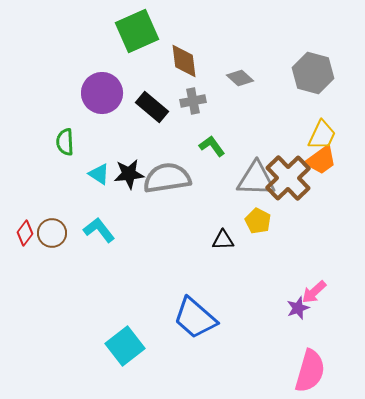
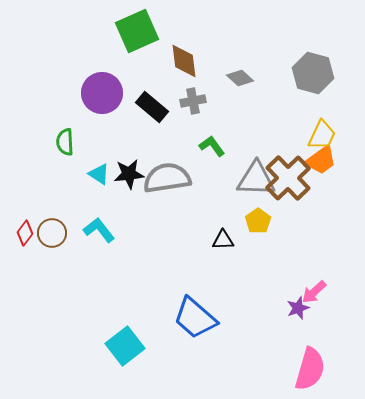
yellow pentagon: rotated 10 degrees clockwise
pink semicircle: moved 2 px up
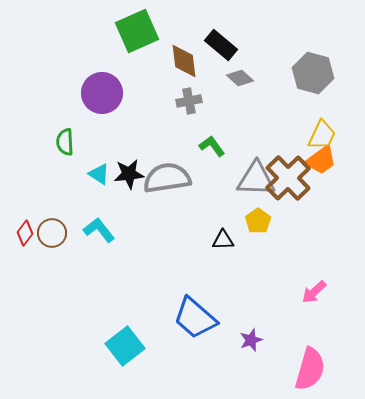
gray cross: moved 4 px left
black rectangle: moved 69 px right, 62 px up
purple star: moved 47 px left, 32 px down
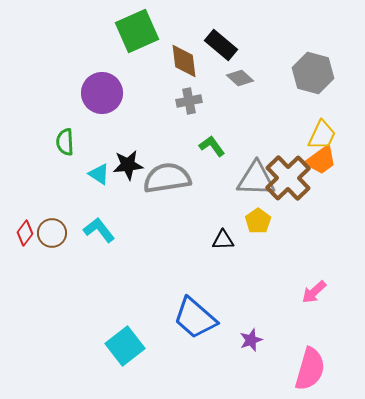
black star: moved 1 px left, 9 px up
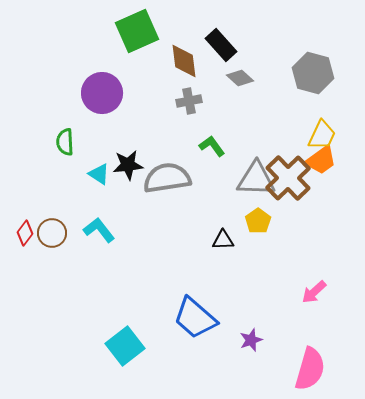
black rectangle: rotated 8 degrees clockwise
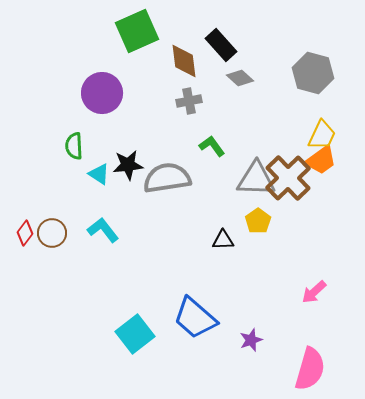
green semicircle: moved 9 px right, 4 px down
cyan L-shape: moved 4 px right
cyan square: moved 10 px right, 12 px up
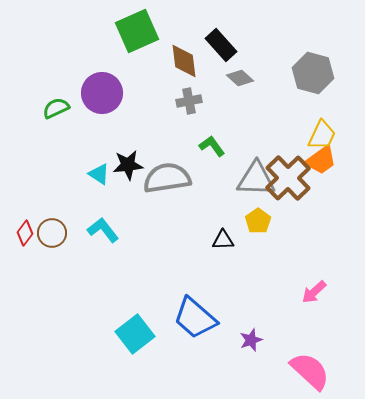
green semicircle: moved 18 px left, 38 px up; rotated 68 degrees clockwise
pink semicircle: moved 2 px down; rotated 63 degrees counterclockwise
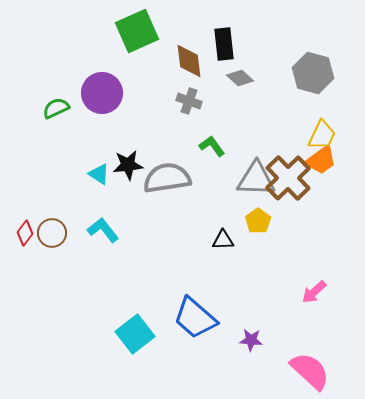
black rectangle: moved 3 px right, 1 px up; rotated 36 degrees clockwise
brown diamond: moved 5 px right
gray cross: rotated 30 degrees clockwise
purple star: rotated 25 degrees clockwise
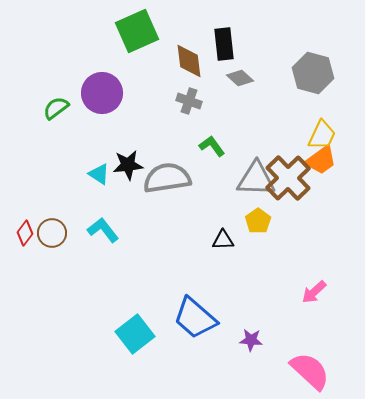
green semicircle: rotated 12 degrees counterclockwise
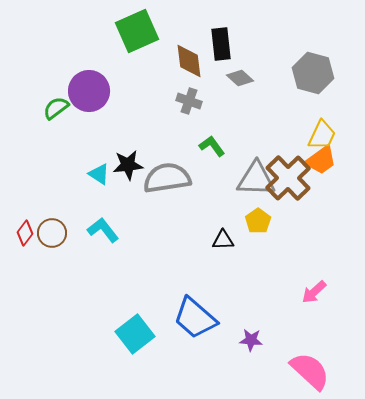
black rectangle: moved 3 px left
purple circle: moved 13 px left, 2 px up
